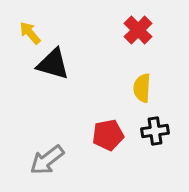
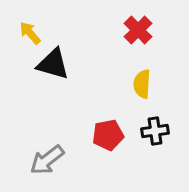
yellow semicircle: moved 4 px up
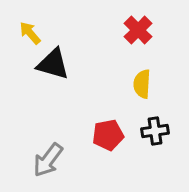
gray arrow: moved 1 px right; rotated 15 degrees counterclockwise
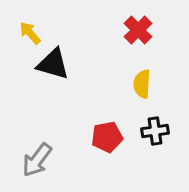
red pentagon: moved 1 px left, 2 px down
gray arrow: moved 11 px left
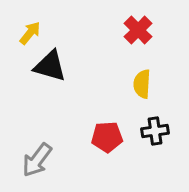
yellow arrow: rotated 80 degrees clockwise
black triangle: moved 3 px left, 2 px down
red pentagon: rotated 8 degrees clockwise
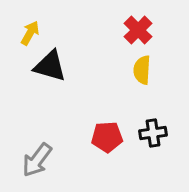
yellow arrow: rotated 10 degrees counterclockwise
yellow semicircle: moved 14 px up
black cross: moved 2 px left, 2 px down
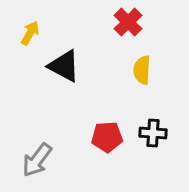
red cross: moved 10 px left, 8 px up
black triangle: moved 14 px right; rotated 12 degrees clockwise
black cross: rotated 12 degrees clockwise
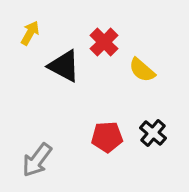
red cross: moved 24 px left, 20 px down
yellow semicircle: rotated 52 degrees counterclockwise
black cross: rotated 36 degrees clockwise
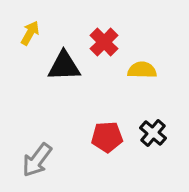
black triangle: rotated 30 degrees counterclockwise
yellow semicircle: rotated 140 degrees clockwise
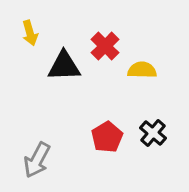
yellow arrow: rotated 135 degrees clockwise
red cross: moved 1 px right, 4 px down
red pentagon: rotated 28 degrees counterclockwise
gray arrow: rotated 9 degrees counterclockwise
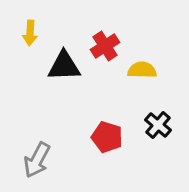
yellow arrow: rotated 20 degrees clockwise
red cross: rotated 12 degrees clockwise
black cross: moved 5 px right, 8 px up
red pentagon: rotated 24 degrees counterclockwise
